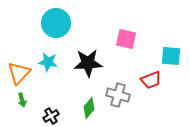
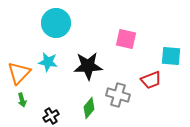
black star: moved 3 px down
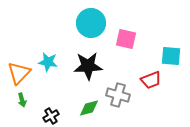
cyan circle: moved 35 px right
green diamond: rotated 35 degrees clockwise
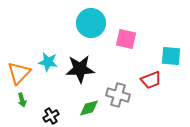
black star: moved 8 px left, 3 px down
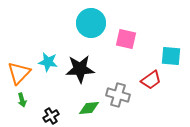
red trapezoid: rotated 15 degrees counterclockwise
green diamond: rotated 10 degrees clockwise
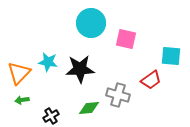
green arrow: rotated 96 degrees clockwise
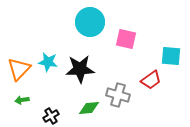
cyan circle: moved 1 px left, 1 px up
orange triangle: moved 4 px up
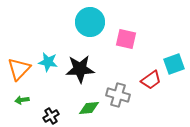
cyan square: moved 3 px right, 8 px down; rotated 25 degrees counterclockwise
